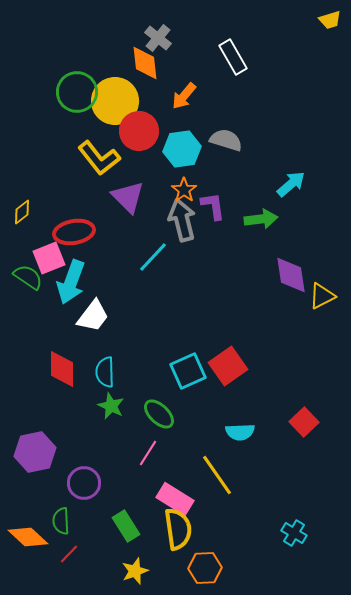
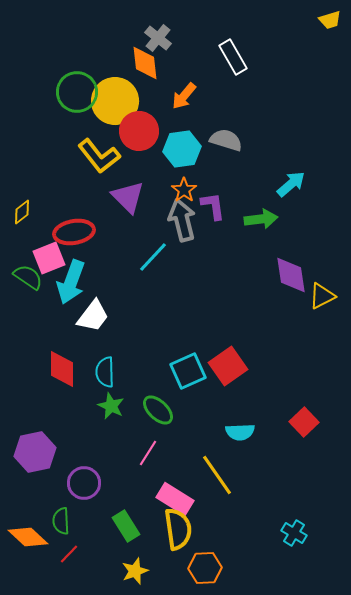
yellow L-shape at (99, 158): moved 2 px up
green ellipse at (159, 414): moved 1 px left, 4 px up
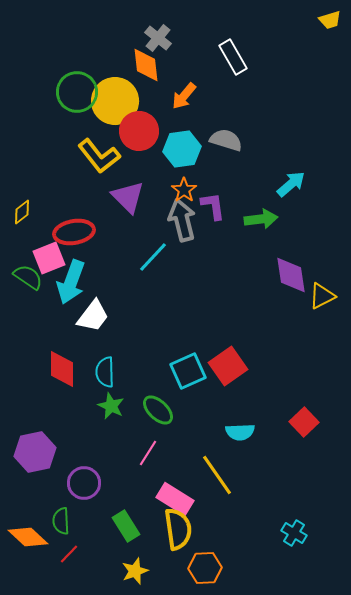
orange diamond at (145, 63): moved 1 px right, 2 px down
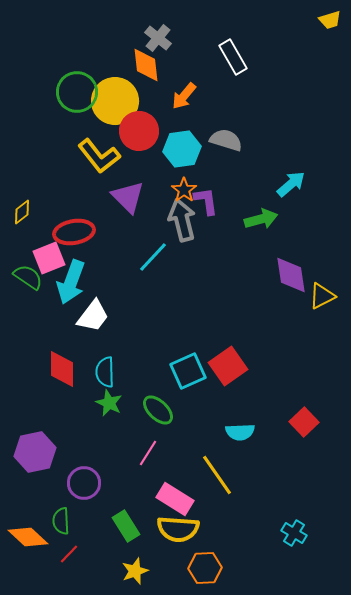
purple L-shape at (213, 206): moved 7 px left, 5 px up
green arrow at (261, 219): rotated 8 degrees counterclockwise
green star at (111, 406): moved 2 px left, 3 px up
yellow semicircle at (178, 529): rotated 102 degrees clockwise
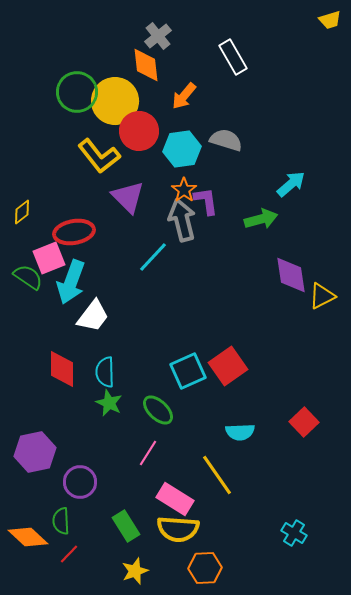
gray cross at (158, 38): moved 2 px up; rotated 12 degrees clockwise
purple circle at (84, 483): moved 4 px left, 1 px up
